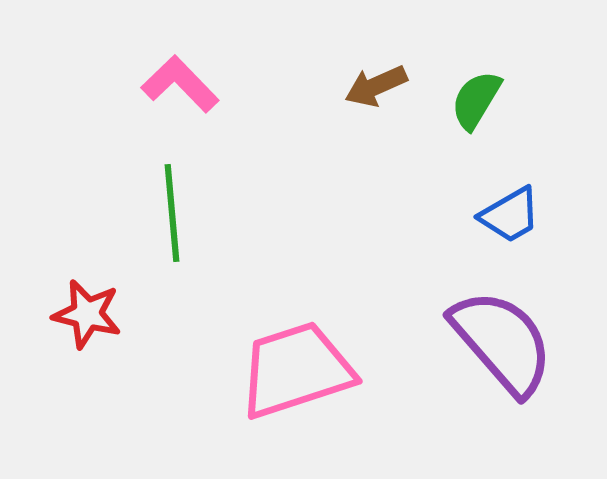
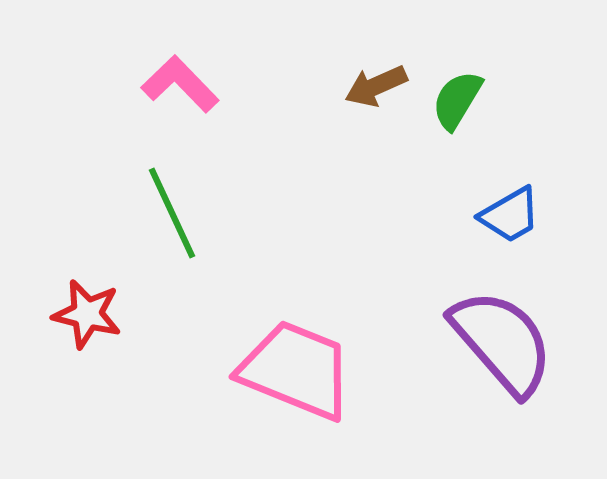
green semicircle: moved 19 px left
green line: rotated 20 degrees counterclockwise
pink trapezoid: rotated 40 degrees clockwise
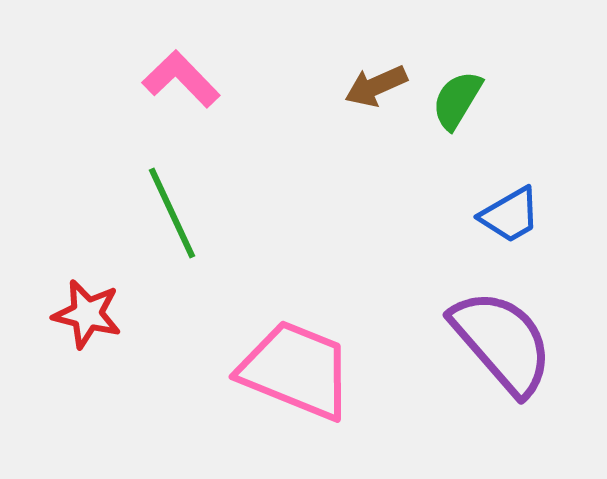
pink L-shape: moved 1 px right, 5 px up
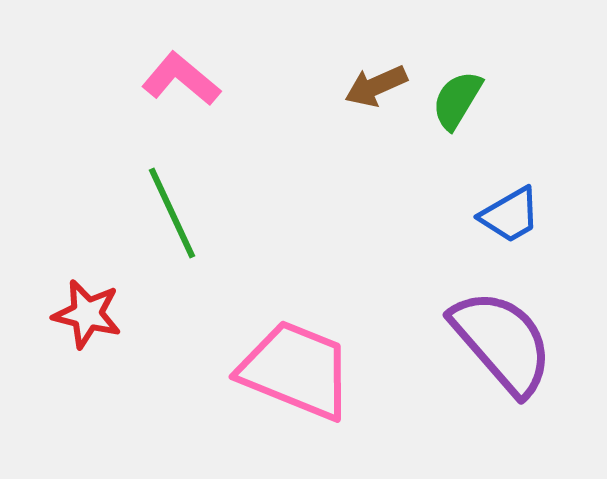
pink L-shape: rotated 6 degrees counterclockwise
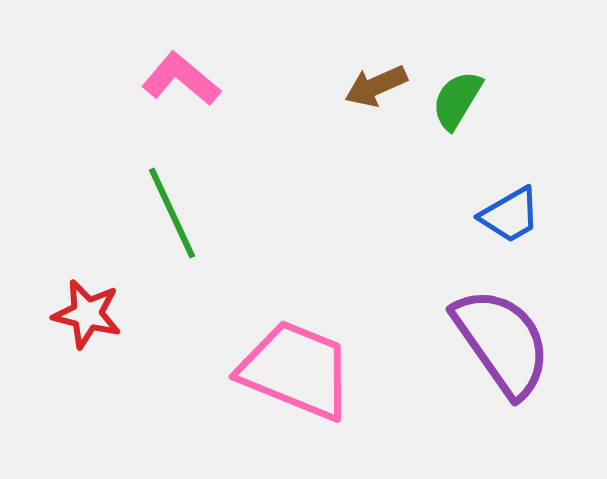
purple semicircle: rotated 6 degrees clockwise
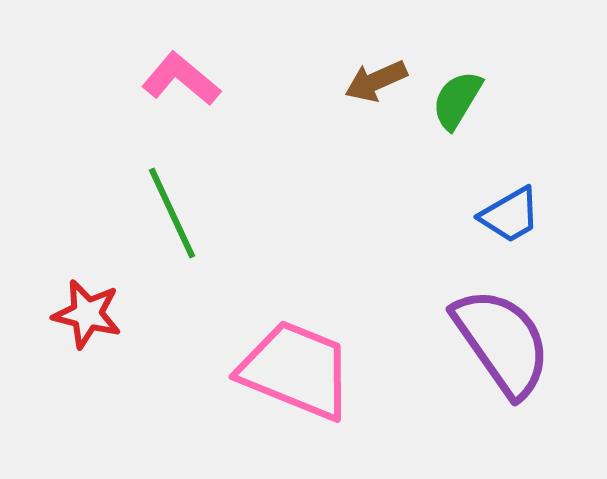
brown arrow: moved 5 px up
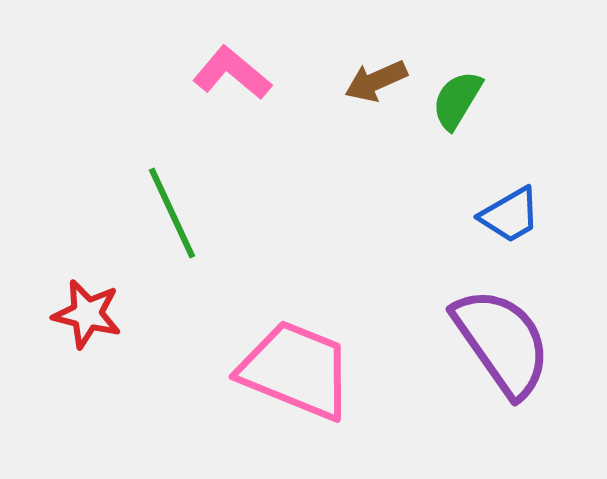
pink L-shape: moved 51 px right, 6 px up
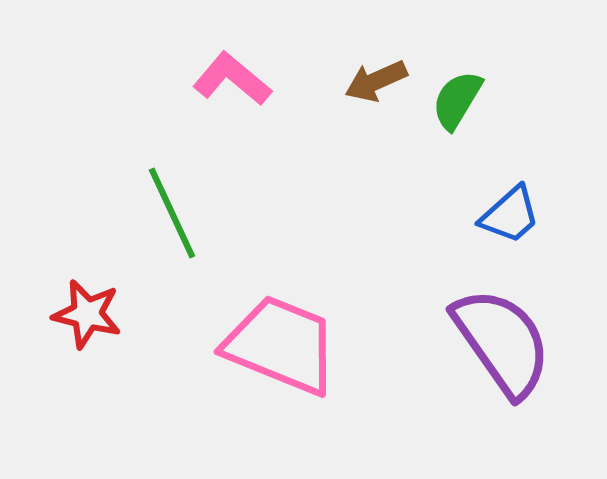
pink L-shape: moved 6 px down
blue trapezoid: rotated 12 degrees counterclockwise
pink trapezoid: moved 15 px left, 25 px up
